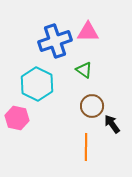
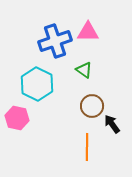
orange line: moved 1 px right
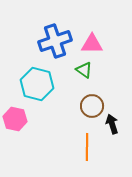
pink triangle: moved 4 px right, 12 px down
cyan hexagon: rotated 12 degrees counterclockwise
pink hexagon: moved 2 px left, 1 px down
black arrow: rotated 18 degrees clockwise
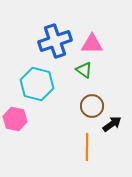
black arrow: rotated 72 degrees clockwise
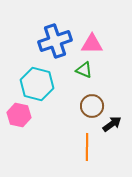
green triangle: rotated 12 degrees counterclockwise
pink hexagon: moved 4 px right, 4 px up
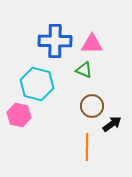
blue cross: rotated 20 degrees clockwise
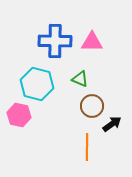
pink triangle: moved 2 px up
green triangle: moved 4 px left, 9 px down
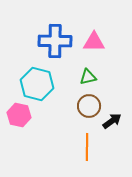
pink triangle: moved 2 px right
green triangle: moved 8 px right, 2 px up; rotated 36 degrees counterclockwise
brown circle: moved 3 px left
black arrow: moved 3 px up
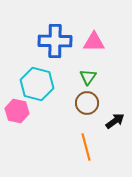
green triangle: rotated 42 degrees counterclockwise
brown circle: moved 2 px left, 3 px up
pink hexagon: moved 2 px left, 4 px up
black arrow: moved 3 px right
orange line: moved 1 px left; rotated 16 degrees counterclockwise
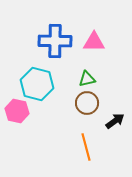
green triangle: moved 1 px left, 2 px down; rotated 42 degrees clockwise
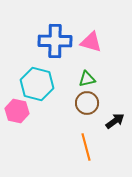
pink triangle: moved 3 px left; rotated 15 degrees clockwise
